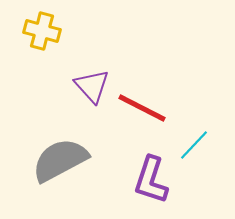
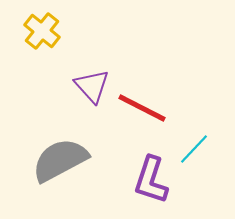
yellow cross: rotated 24 degrees clockwise
cyan line: moved 4 px down
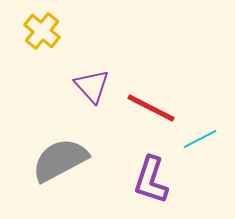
red line: moved 9 px right
cyan line: moved 6 px right, 10 px up; rotated 20 degrees clockwise
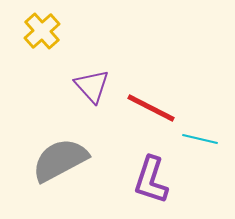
yellow cross: rotated 9 degrees clockwise
cyan line: rotated 40 degrees clockwise
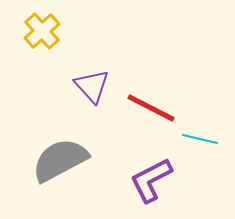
purple L-shape: rotated 45 degrees clockwise
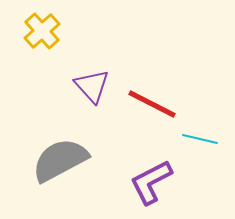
red line: moved 1 px right, 4 px up
purple L-shape: moved 2 px down
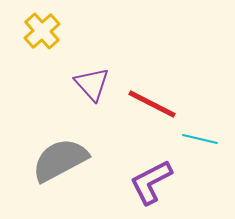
purple triangle: moved 2 px up
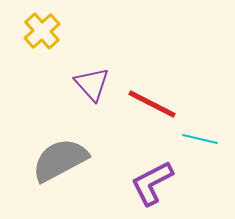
purple L-shape: moved 1 px right, 1 px down
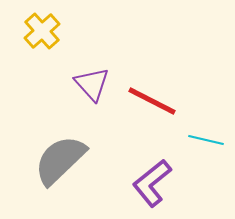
red line: moved 3 px up
cyan line: moved 6 px right, 1 px down
gray semicircle: rotated 16 degrees counterclockwise
purple L-shape: rotated 12 degrees counterclockwise
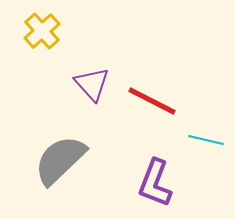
purple L-shape: moved 3 px right; rotated 30 degrees counterclockwise
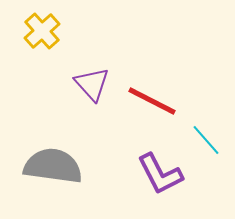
cyan line: rotated 36 degrees clockwise
gray semicircle: moved 7 px left, 6 px down; rotated 52 degrees clockwise
purple L-shape: moved 5 px right, 9 px up; rotated 48 degrees counterclockwise
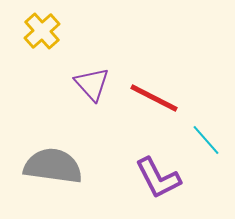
red line: moved 2 px right, 3 px up
purple L-shape: moved 2 px left, 4 px down
